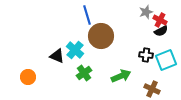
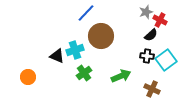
blue line: moved 1 px left, 2 px up; rotated 60 degrees clockwise
black semicircle: moved 10 px left, 4 px down; rotated 16 degrees counterclockwise
cyan cross: rotated 30 degrees clockwise
black cross: moved 1 px right, 1 px down
cyan square: rotated 15 degrees counterclockwise
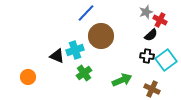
green arrow: moved 1 px right, 4 px down
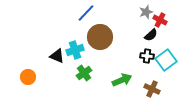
brown circle: moved 1 px left, 1 px down
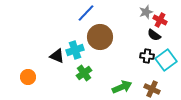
black semicircle: moved 3 px right; rotated 80 degrees clockwise
green arrow: moved 7 px down
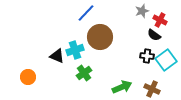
gray star: moved 4 px left, 1 px up
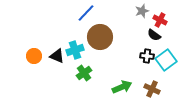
orange circle: moved 6 px right, 21 px up
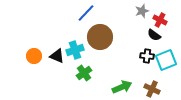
cyan square: rotated 15 degrees clockwise
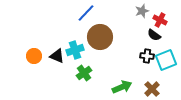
brown cross: rotated 21 degrees clockwise
